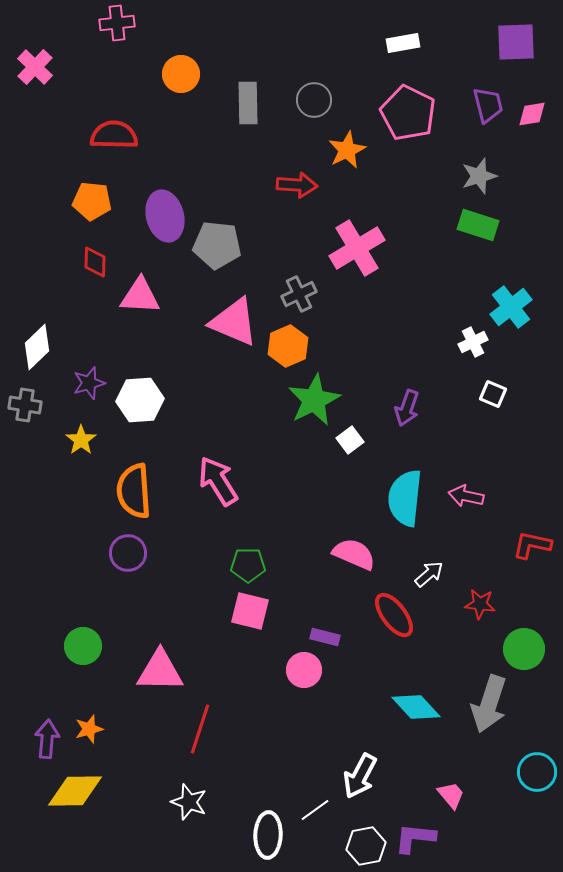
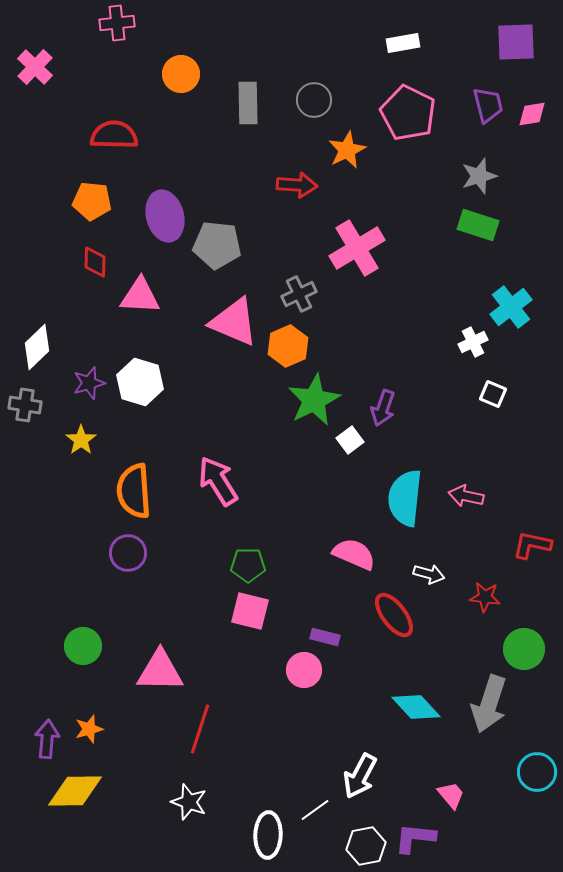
white hexagon at (140, 400): moved 18 px up; rotated 21 degrees clockwise
purple arrow at (407, 408): moved 24 px left
white arrow at (429, 574): rotated 56 degrees clockwise
red star at (480, 604): moved 5 px right, 7 px up
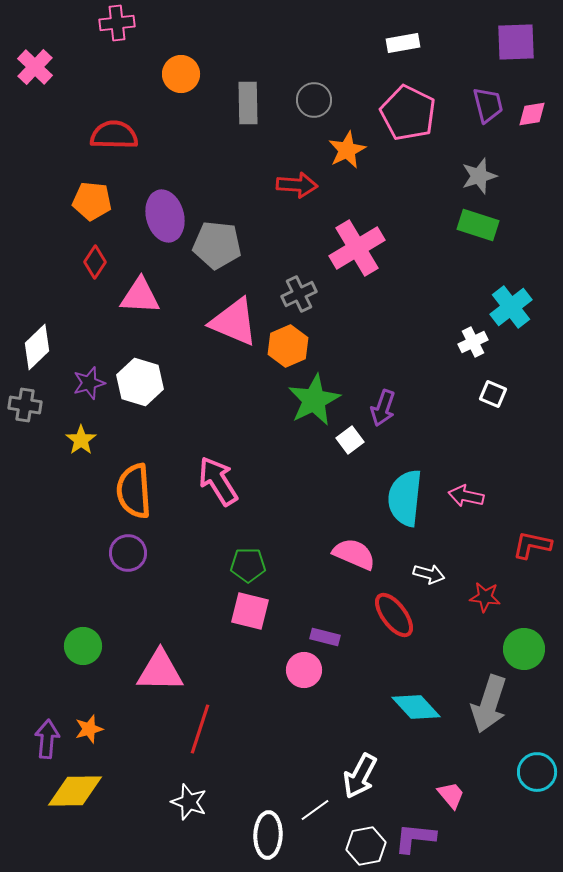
red diamond at (95, 262): rotated 32 degrees clockwise
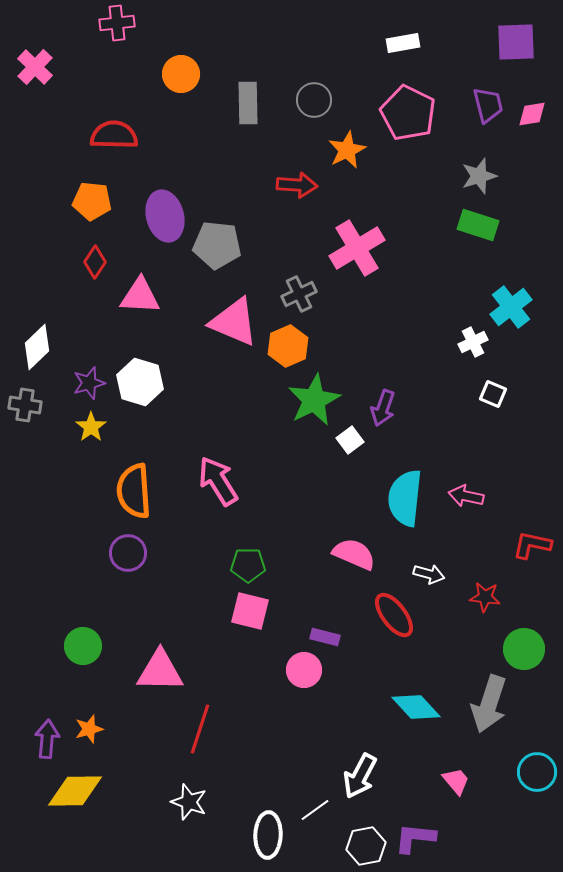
yellow star at (81, 440): moved 10 px right, 13 px up
pink trapezoid at (451, 795): moved 5 px right, 14 px up
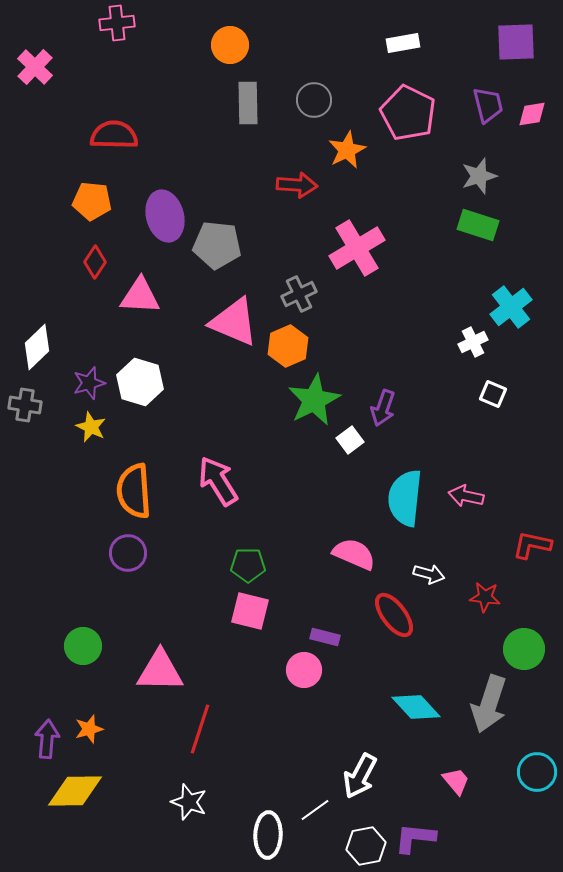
orange circle at (181, 74): moved 49 px right, 29 px up
yellow star at (91, 427): rotated 12 degrees counterclockwise
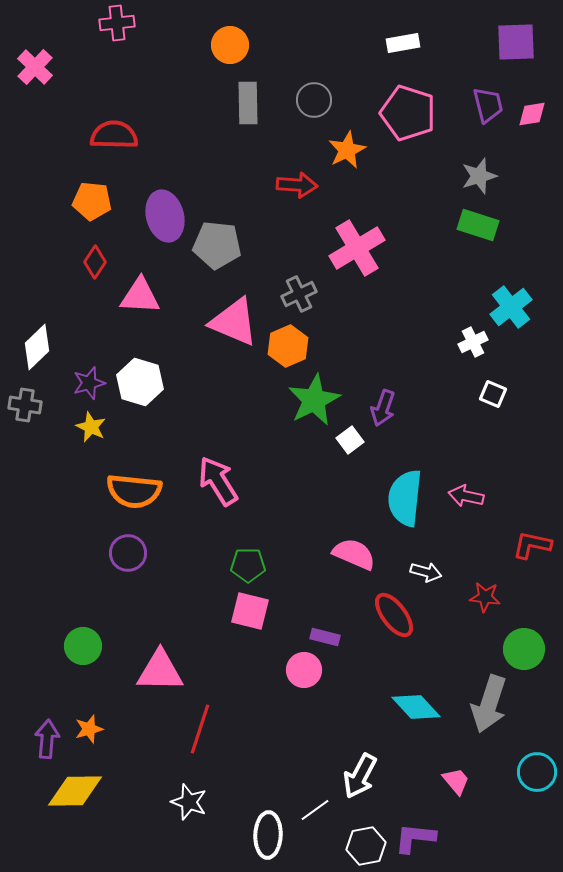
pink pentagon at (408, 113): rotated 8 degrees counterclockwise
orange semicircle at (134, 491): rotated 80 degrees counterclockwise
white arrow at (429, 574): moved 3 px left, 2 px up
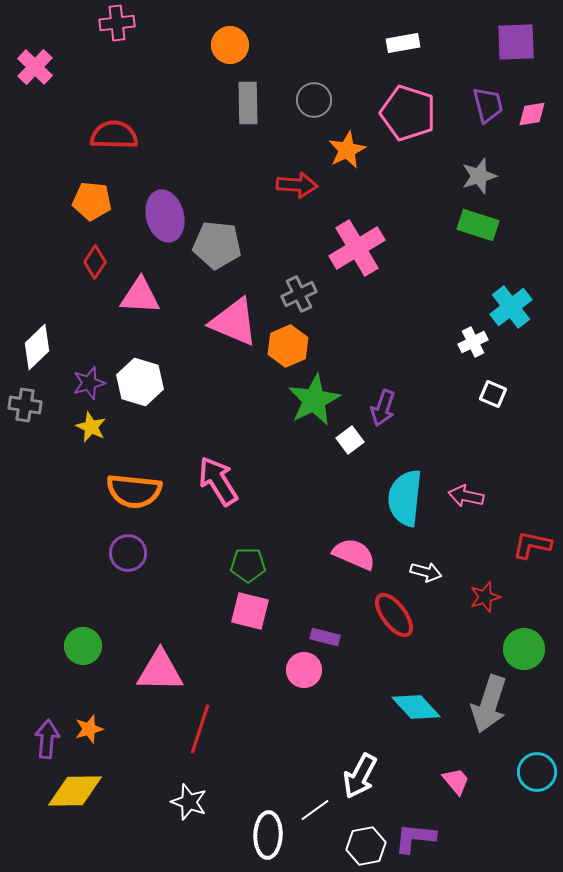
red star at (485, 597): rotated 24 degrees counterclockwise
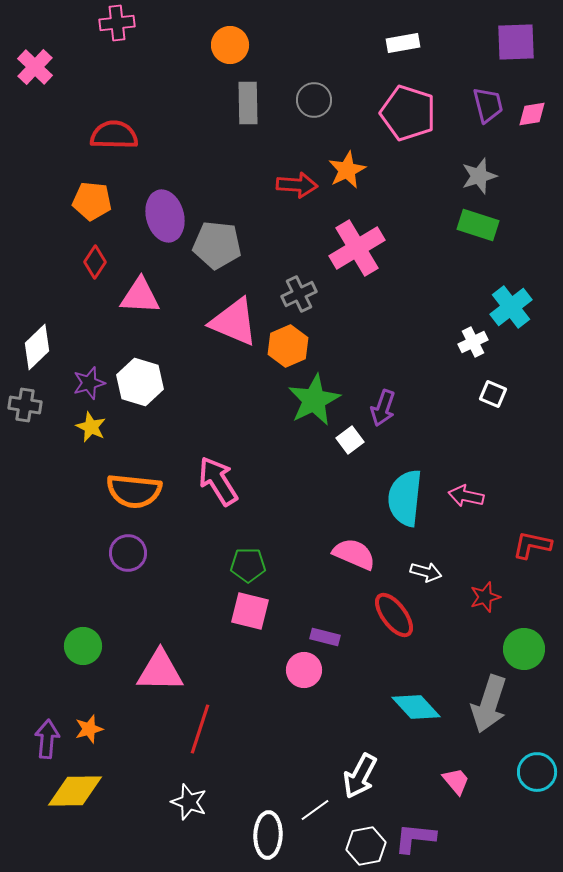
orange star at (347, 150): moved 20 px down
